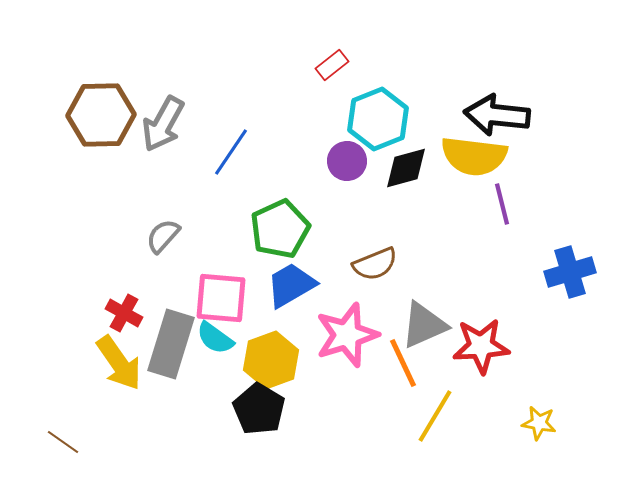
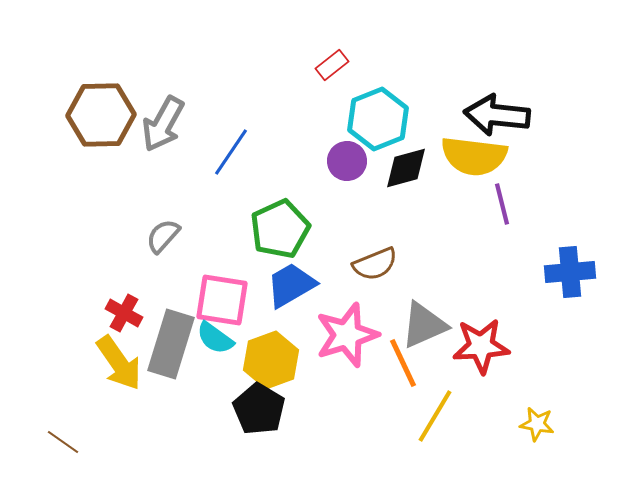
blue cross: rotated 12 degrees clockwise
pink square: moved 1 px right, 2 px down; rotated 4 degrees clockwise
yellow star: moved 2 px left, 1 px down
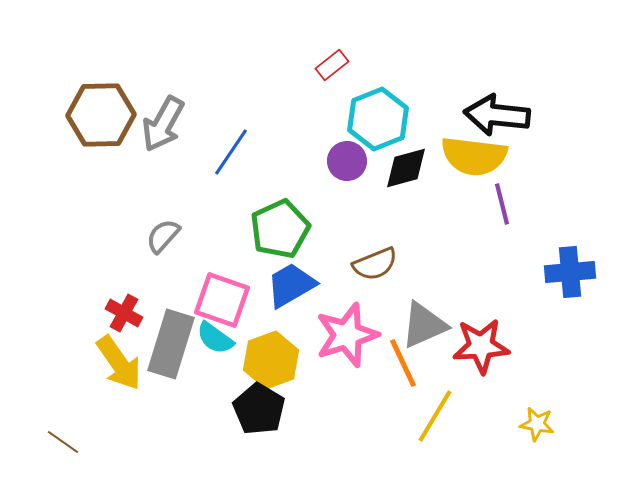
pink square: rotated 10 degrees clockwise
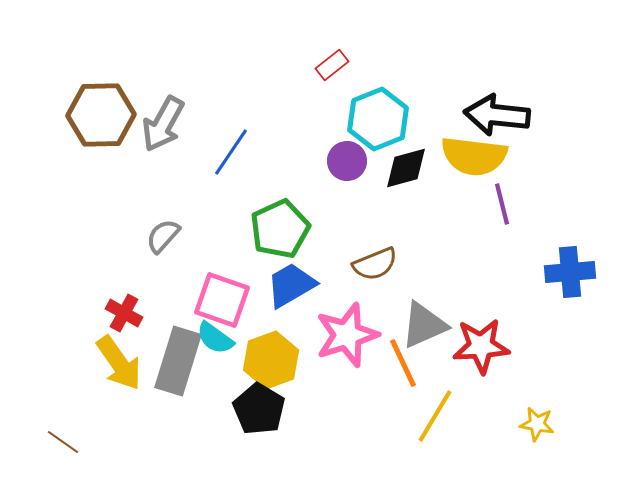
gray rectangle: moved 7 px right, 17 px down
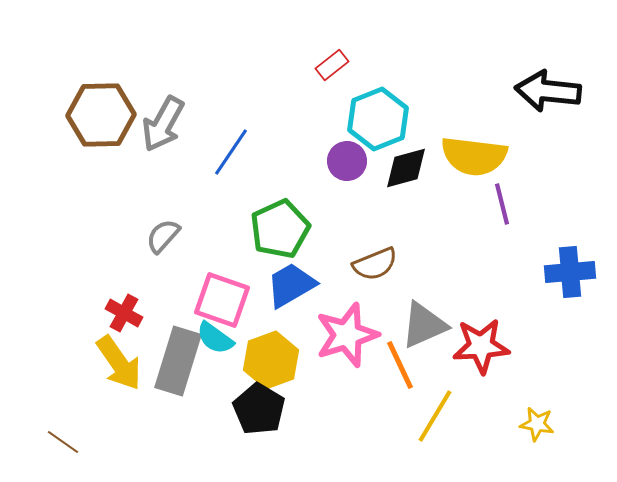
black arrow: moved 51 px right, 24 px up
orange line: moved 3 px left, 2 px down
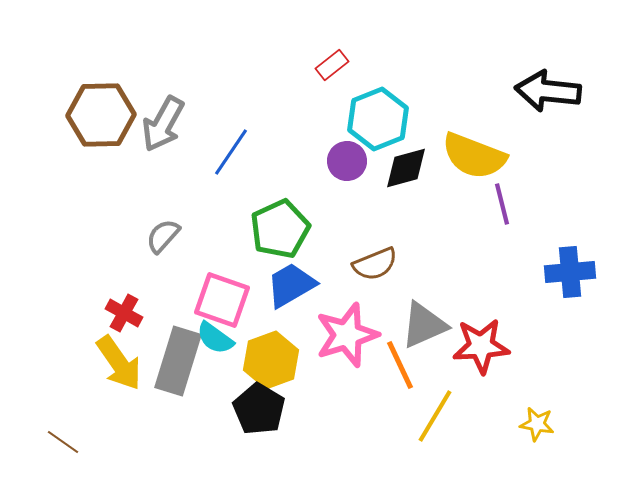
yellow semicircle: rotated 14 degrees clockwise
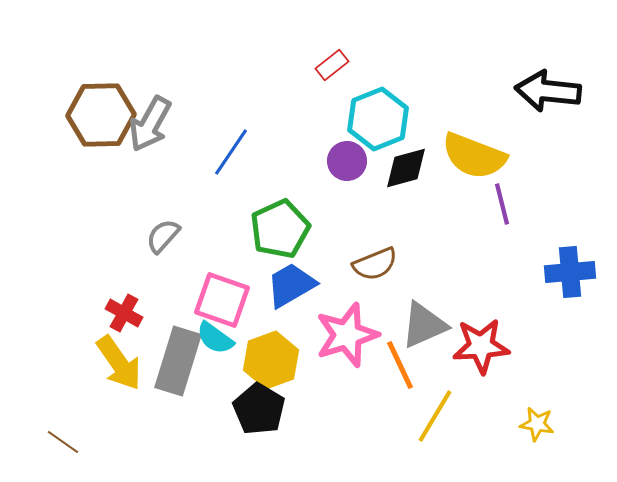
gray arrow: moved 13 px left
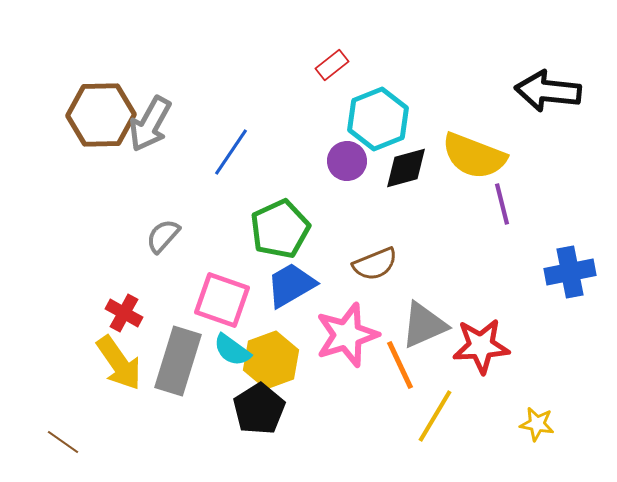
blue cross: rotated 6 degrees counterclockwise
cyan semicircle: moved 17 px right, 12 px down
black pentagon: rotated 9 degrees clockwise
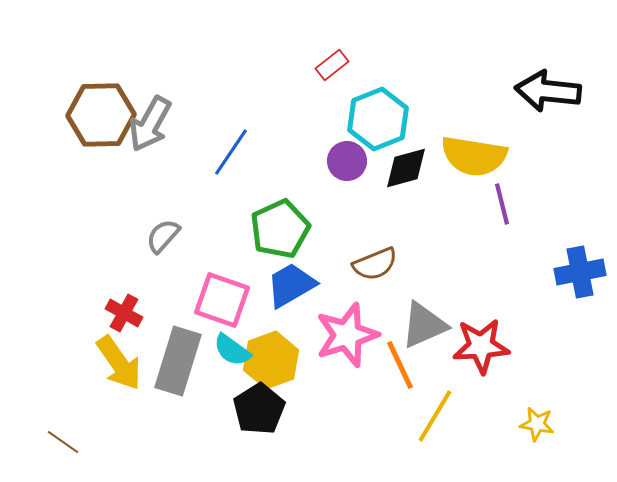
yellow semicircle: rotated 12 degrees counterclockwise
blue cross: moved 10 px right
